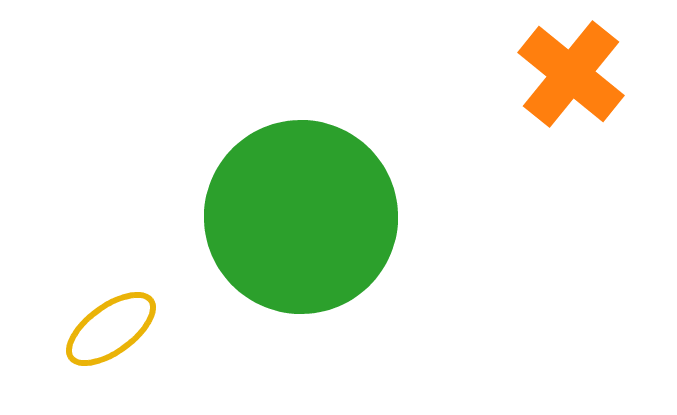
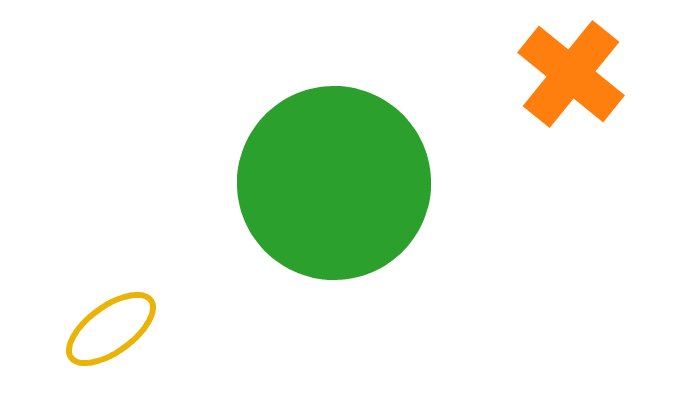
green circle: moved 33 px right, 34 px up
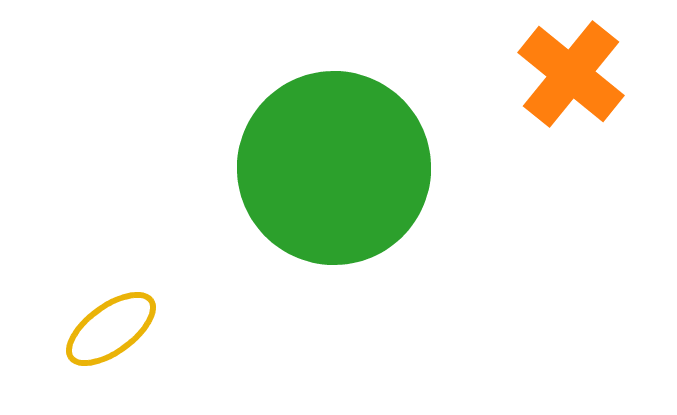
green circle: moved 15 px up
